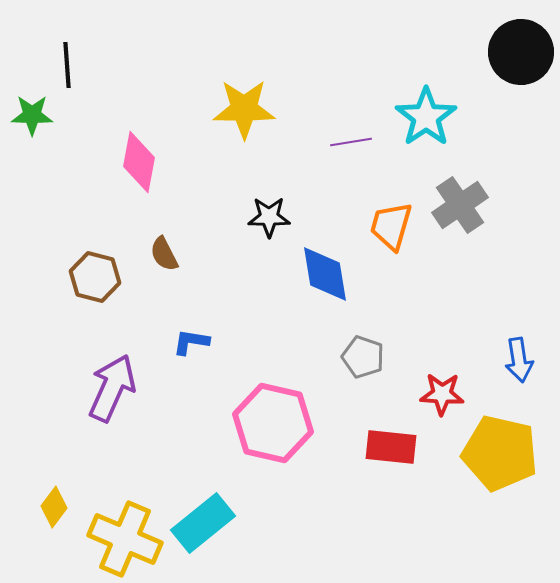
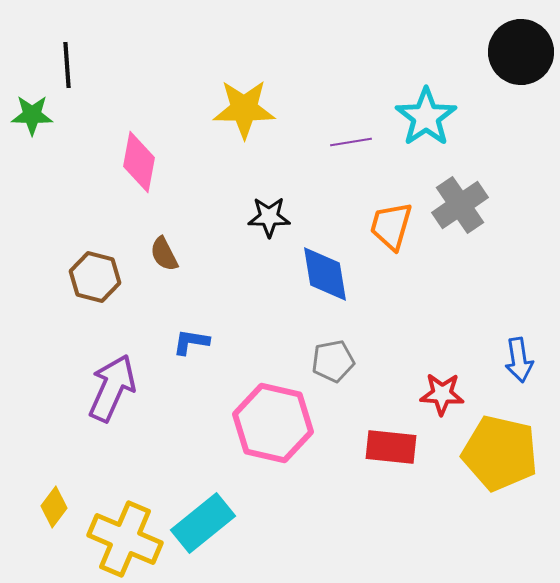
gray pentagon: moved 30 px left, 4 px down; rotated 30 degrees counterclockwise
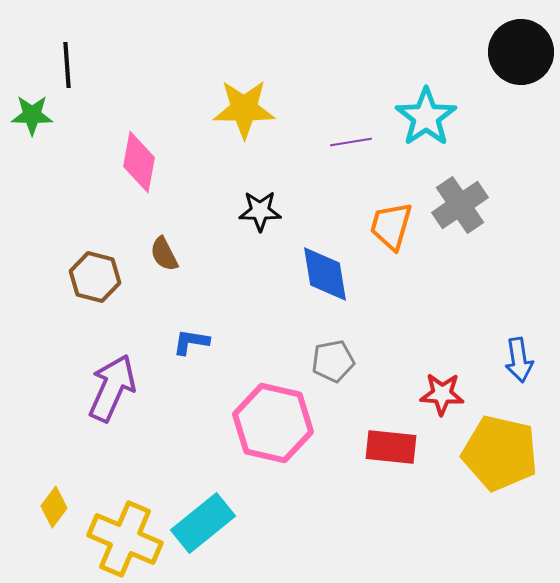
black star: moved 9 px left, 6 px up
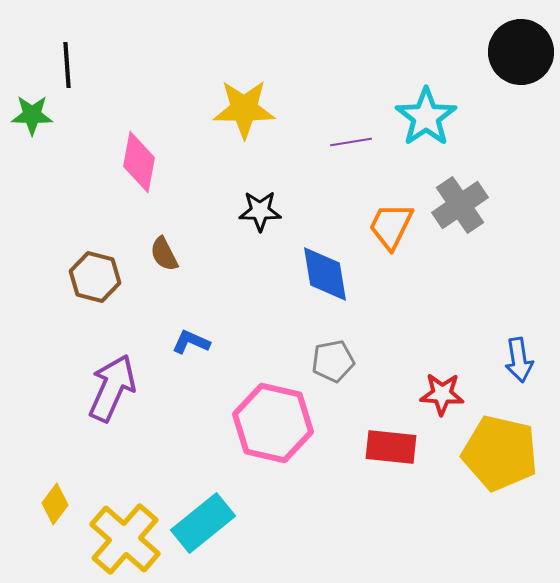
orange trapezoid: rotated 10 degrees clockwise
blue L-shape: rotated 15 degrees clockwise
yellow diamond: moved 1 px right, 3 px up
yellow cross: rotated 18 degrees clockwise
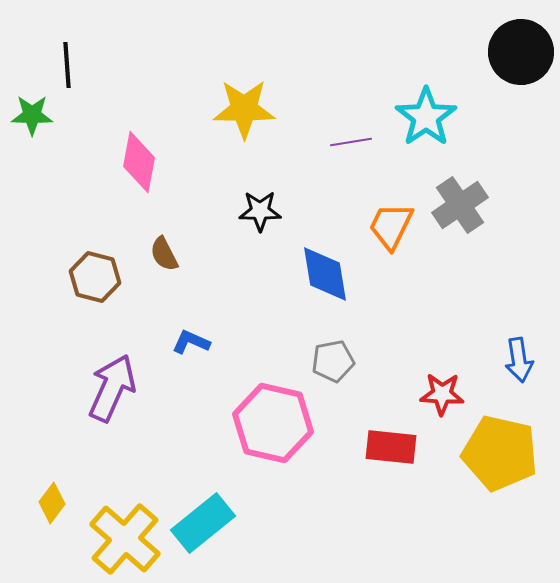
yellow diamond: moved 3 px left, 1 px up
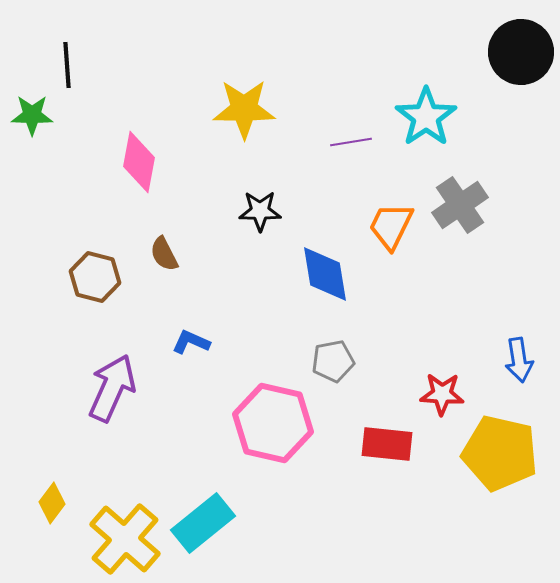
red rectangle: moved 4 px left, 3 px up
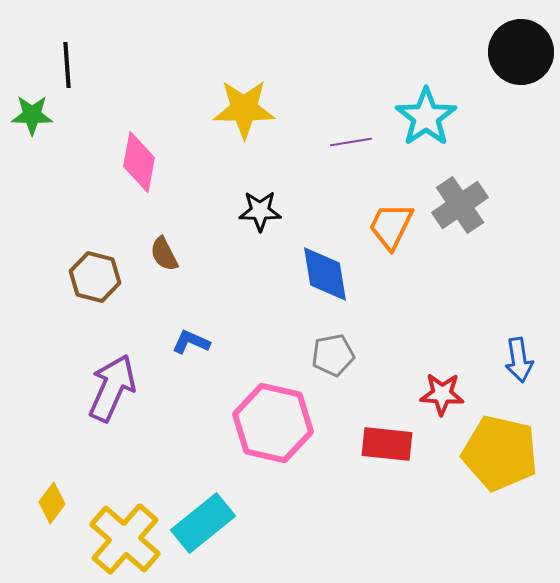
gray pentagon: moved 6 px up
